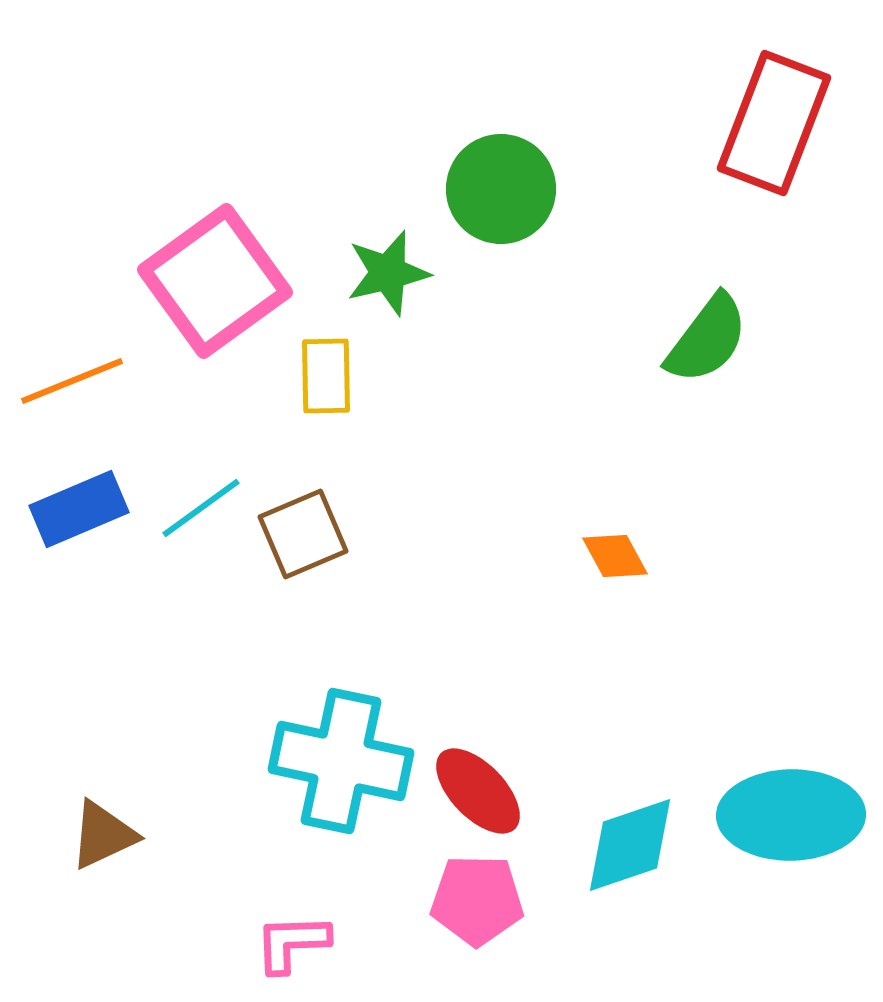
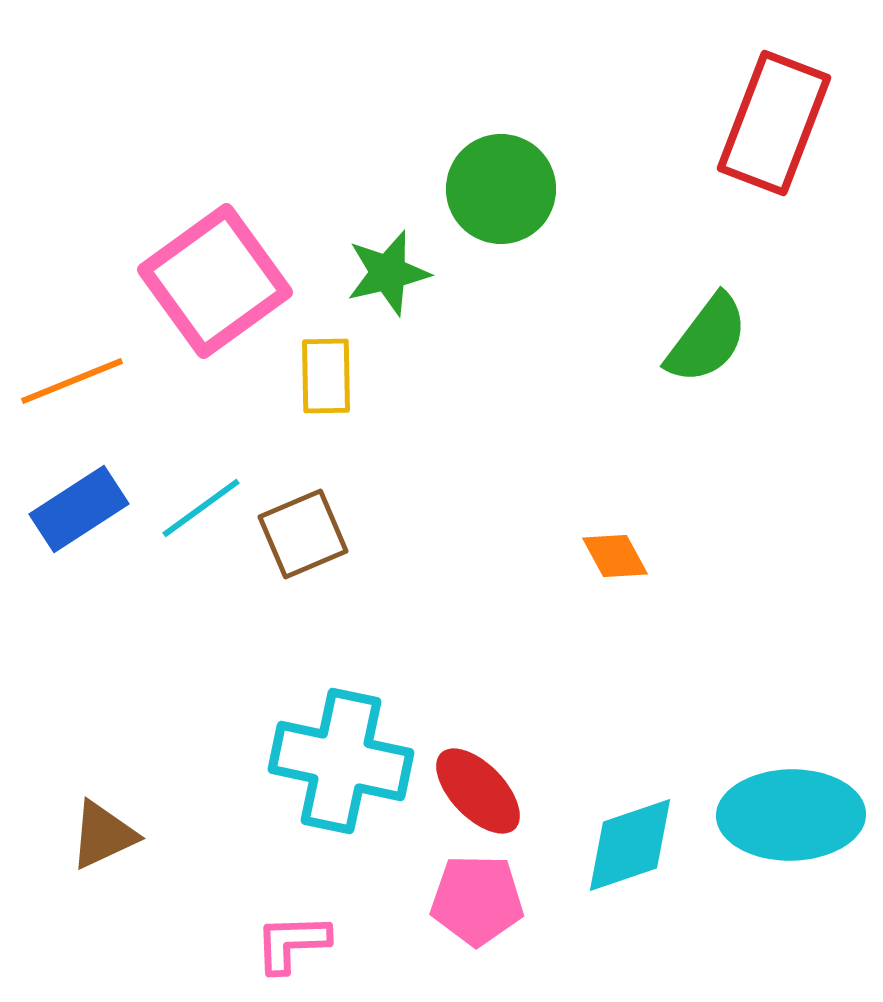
blue rectangle: rotated 10 degrees counterclockwise
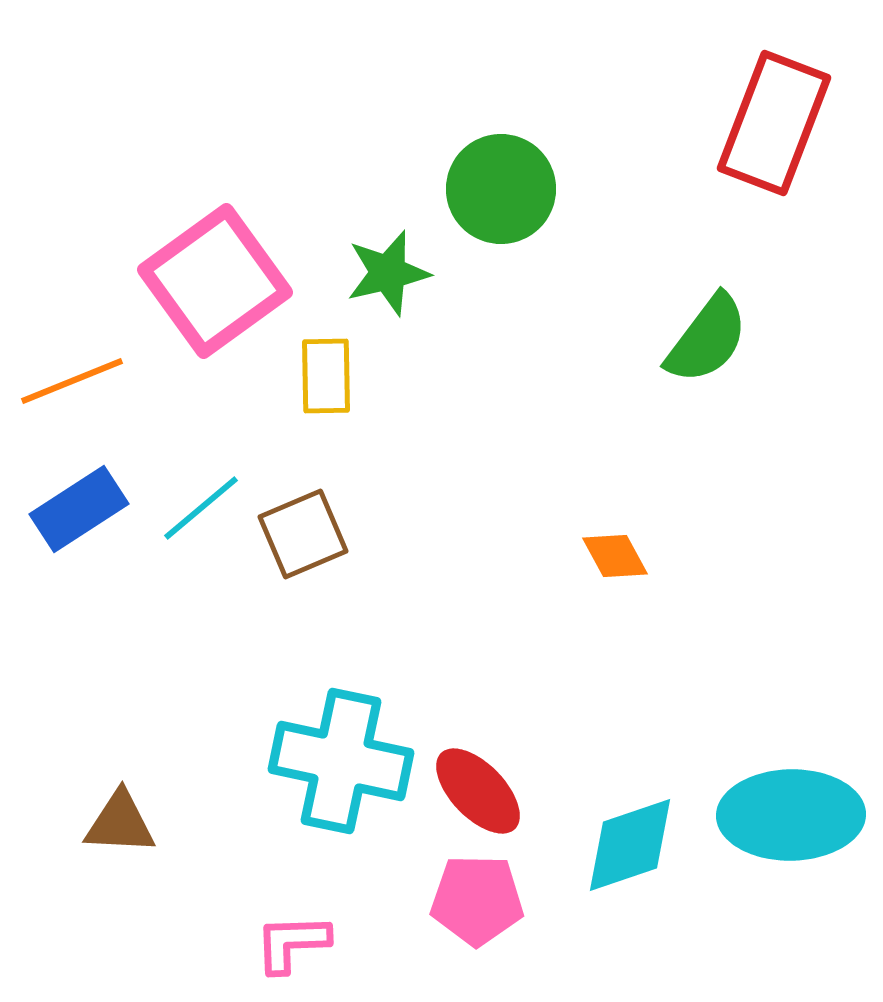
cyan line: rotated 4 degrees counterclockwise
brown triangle: moved 17 px right, 12 px up; rotated 28 degrees clockwise
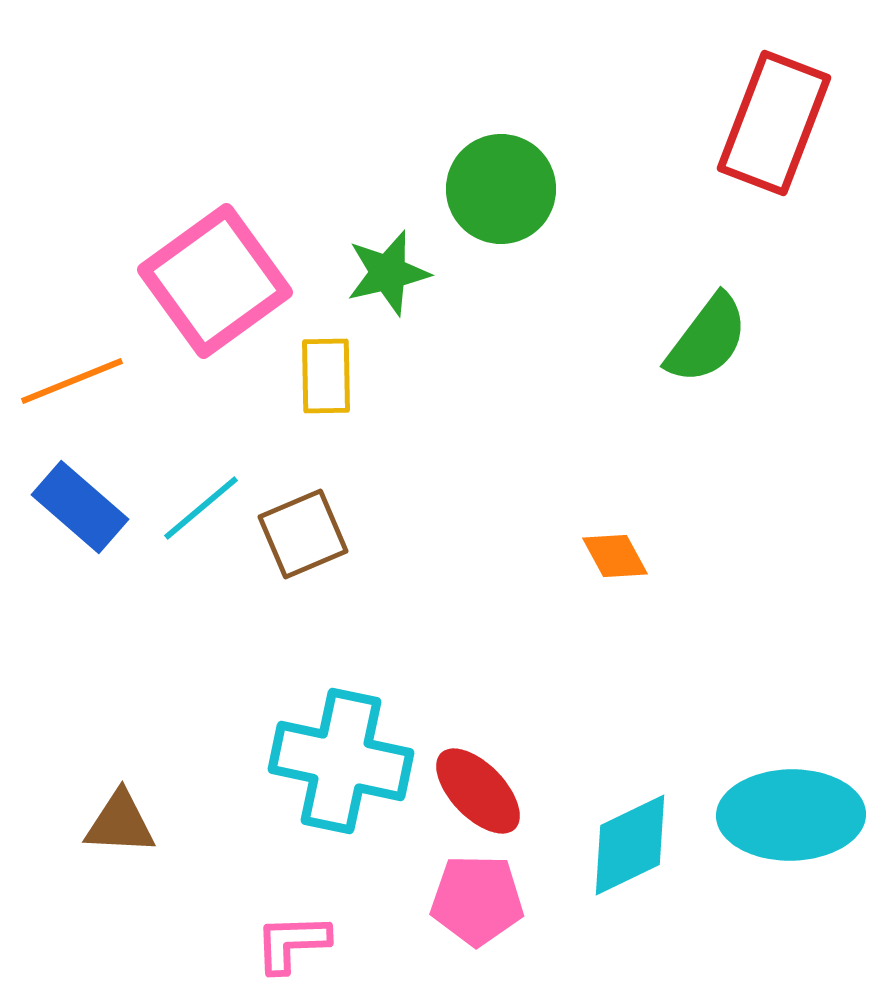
blue rectangle: moved 1 px right, 2 px up; rotated 74 degrees clockwise
cyan diamond: rotated 7 degrees counterclockwise
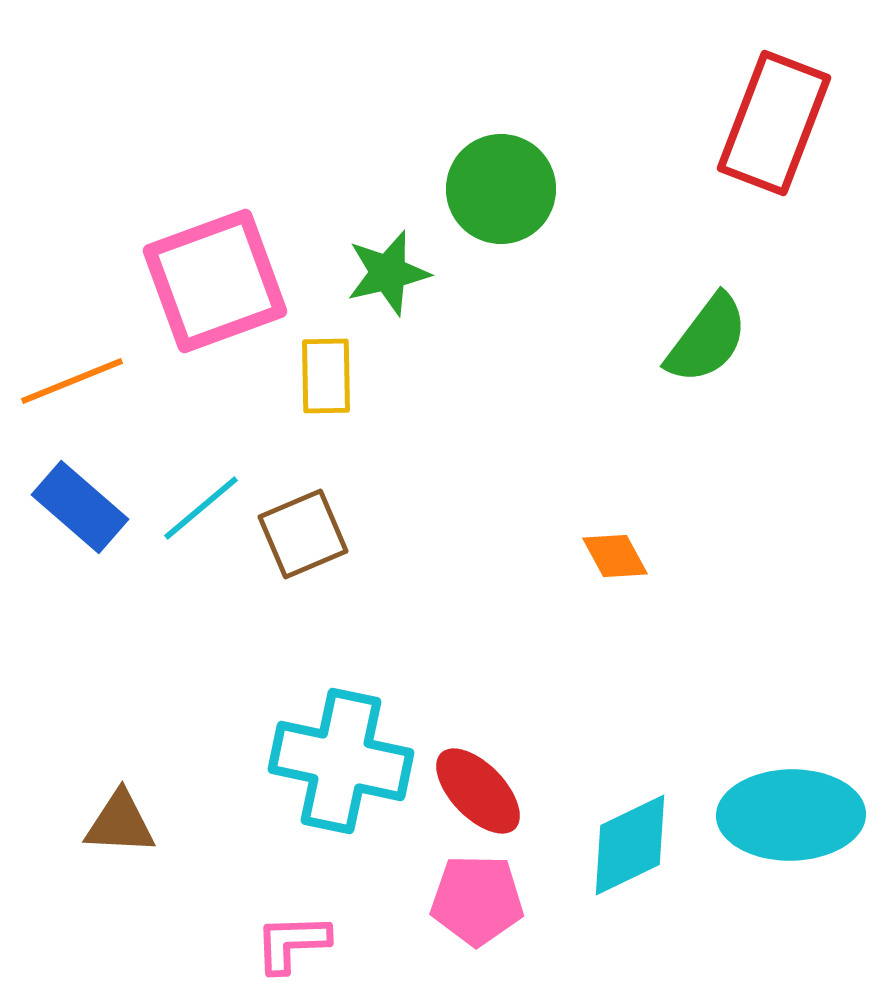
pink square: rotated 16 degrees clockwise
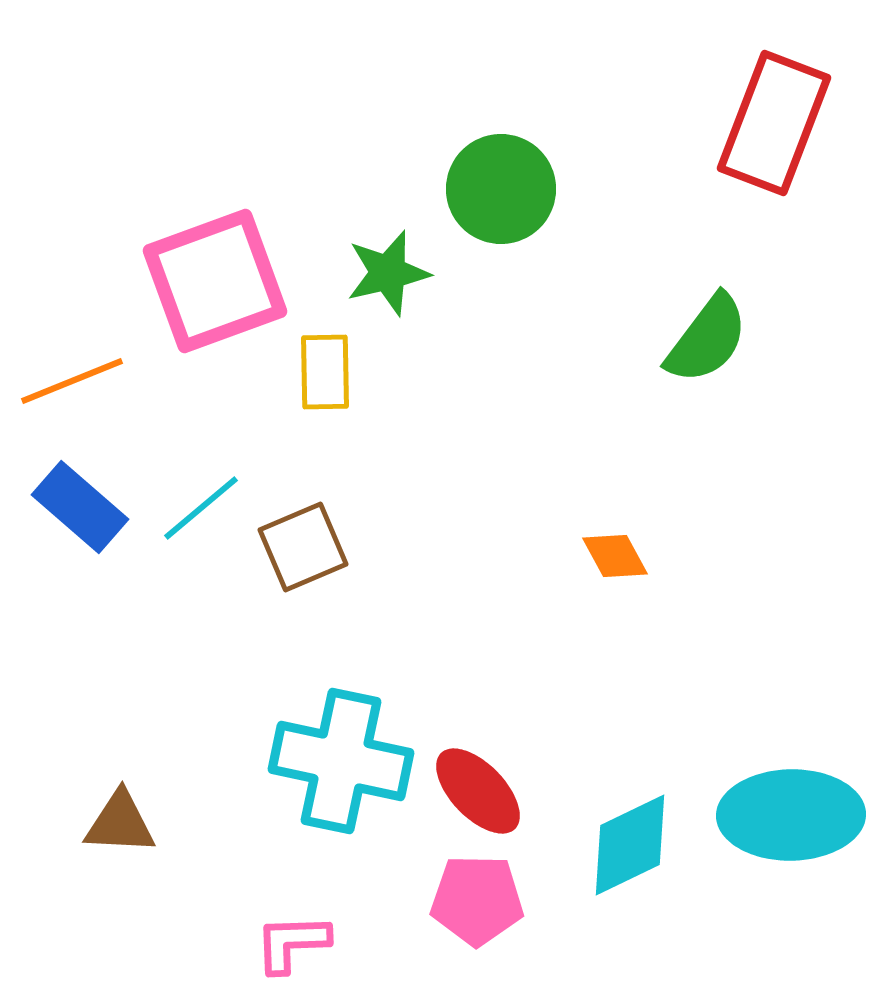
yellow rectangle: moved 1 px left, 4 px up
brown square: moved 13 px down
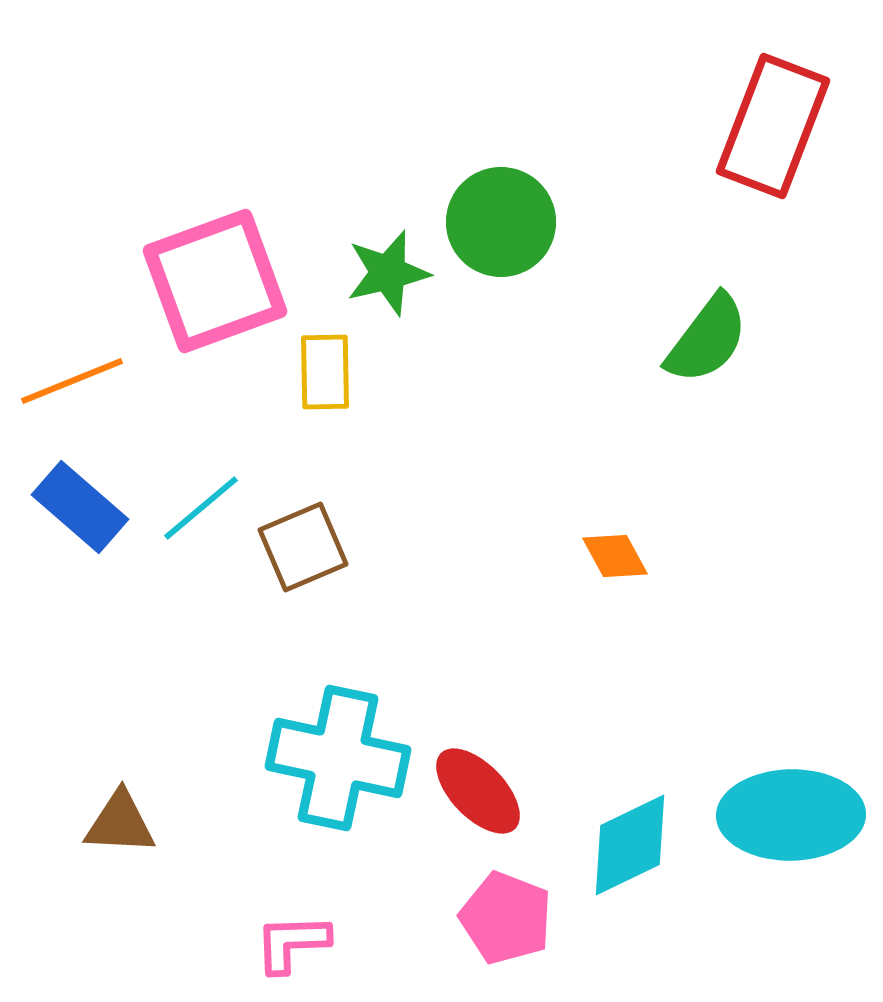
red rectangle: moved 1 px left, 3 px down
green circle: moved 33 px down
cyan cross: moved 3 px left, 3 px up
pink pentagon: moved 29 px right, 18 px down; rotated 20 degrees clockwise
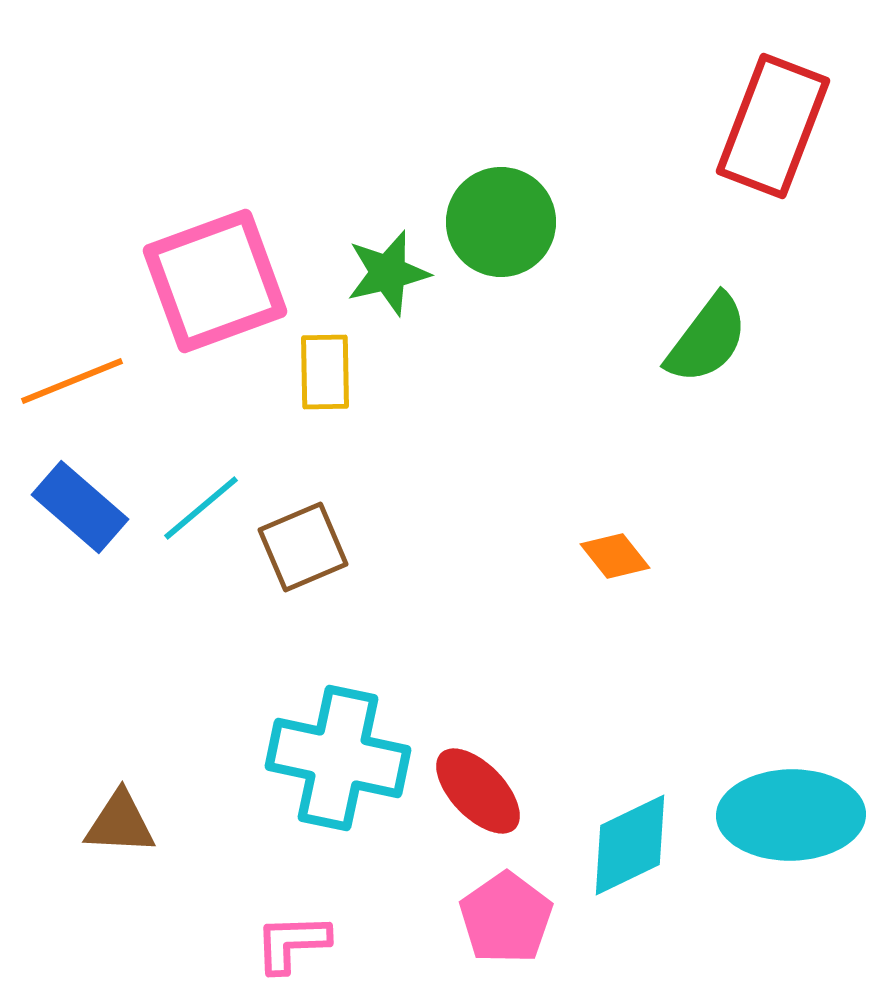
orange diamond: rotated 10 degrees counterclockwise
pink pentagon: rotated 16 degrees clockwise
